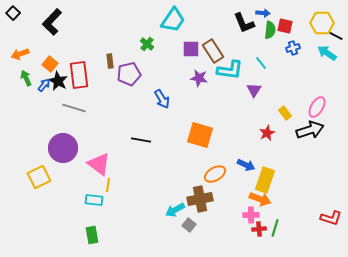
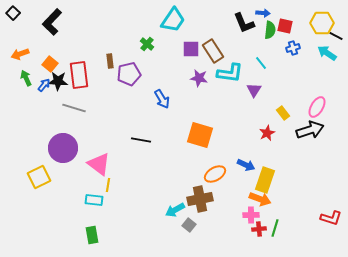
cyan L-shape at (230, 70): moved 3 px down
black star at (58, 81): rotated 24 degrees counterclockwise
yellow rectangle at (285, 113): moved 2 px left
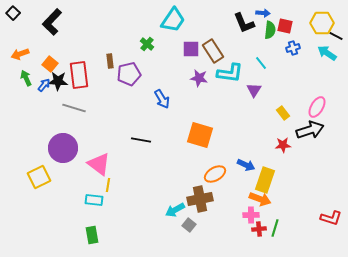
red star at (267, 133): moved 16 px right, 12 px down; rotated 21 degrees clockwise
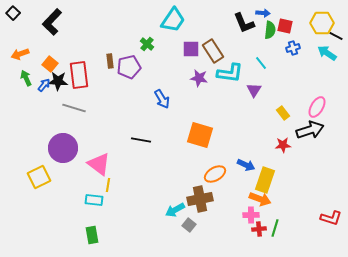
purple pentagon at (129, 74): moved 7 px up
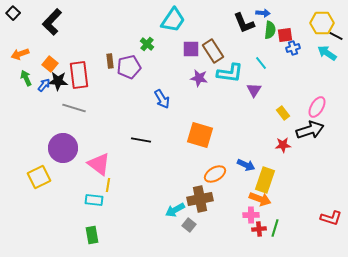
red square at (285, 26): moved 9 px down; rotated 21 degrees counterclockwise
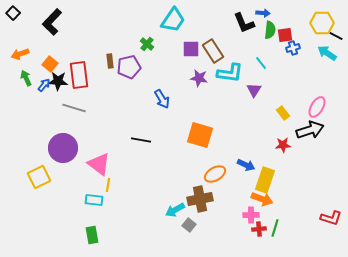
orange arrow at (260, 199): moved 2 px right
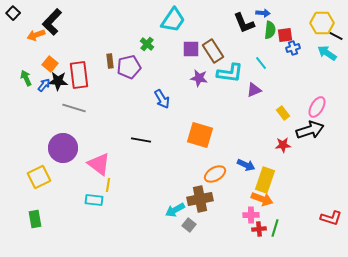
orange arrow at (20, 54): moved 16 px right, 19 px up
purple triangle at (254, 90): rotated 35 degrees clockwise
green rectangle at (92, 235): moved 57 px left, 16 px up
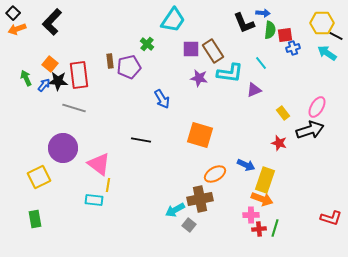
orange arrow at (36, 35): moved 19 px left, 6 px up
red star at (283, 145): moved 4 px left, 2 px up; rotated 21 degrees clockwise
